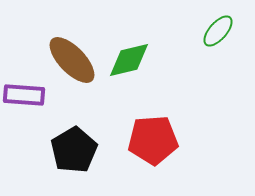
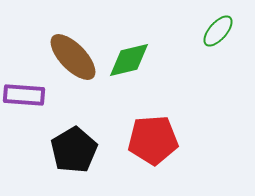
brown ellipse: moved 1 px right, 3 px up
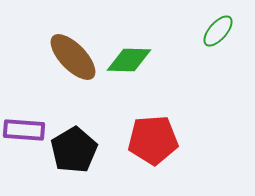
green diamond: rotated 15 degrees clockwise
purple rectangle: moved 35 px down
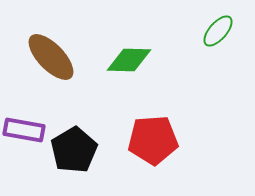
brown ellipse: moved 22 px left
purple rectangle: rotated 6 degrees clockwise
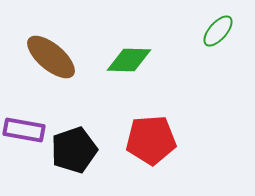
brown ellipse: rotated 6 degrees counterclockwise
red pentagon: moved 2 px left
black pentagon: rotated 12 degrees clockwise
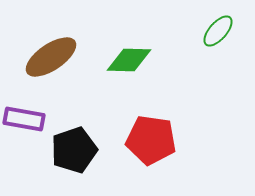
brown ellipse: rotated 74 degrees counterclockwise
purple rectangle: moved 11 px up
red pentagon: rotated 12 degrees clockwise
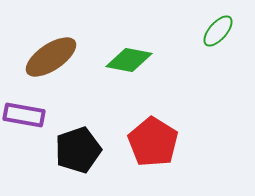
green diamond: rotated 9 degrees clockwise
purple rectangle: moved 4 px up
red pentagon: moved 2 px right, 2 px down; rotated 24 degrees clockwise
black pentagon: moved 4 px right
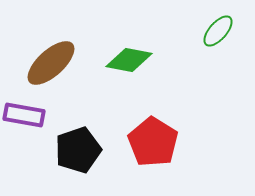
brown ellipse: moved 6 px down; rotated 8 degrees counterclockwise
